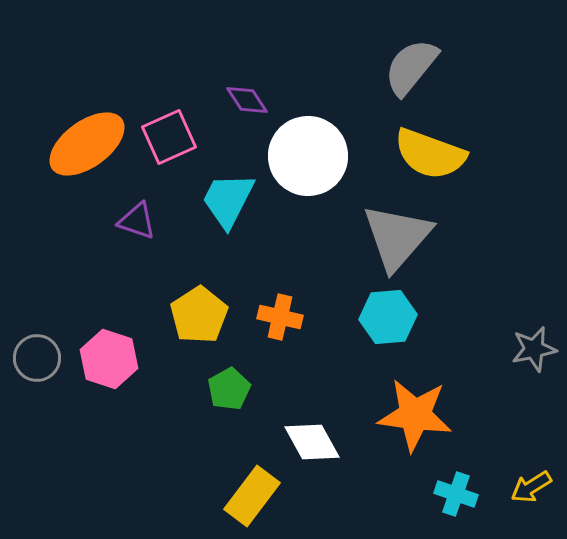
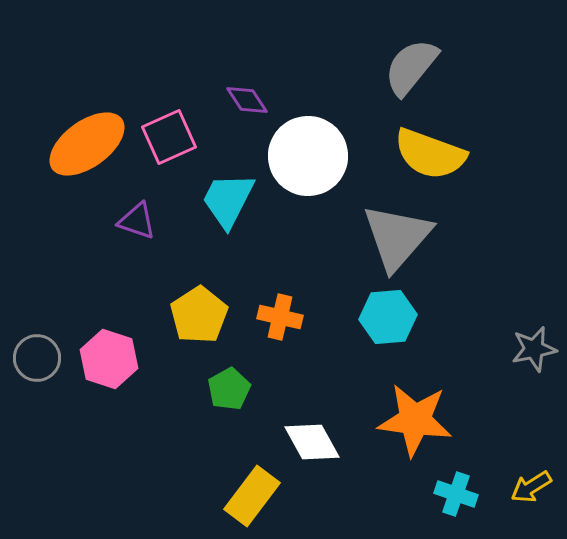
orange star: moved 5 px down
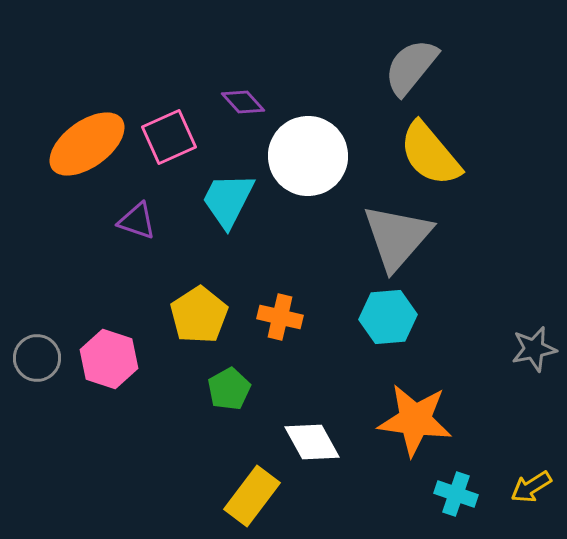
purple diamond: moved 4 px left, 2 px down; rotated 9 degrees counterclockwise
yellow semicircle: rotated 30 degrees clockwise
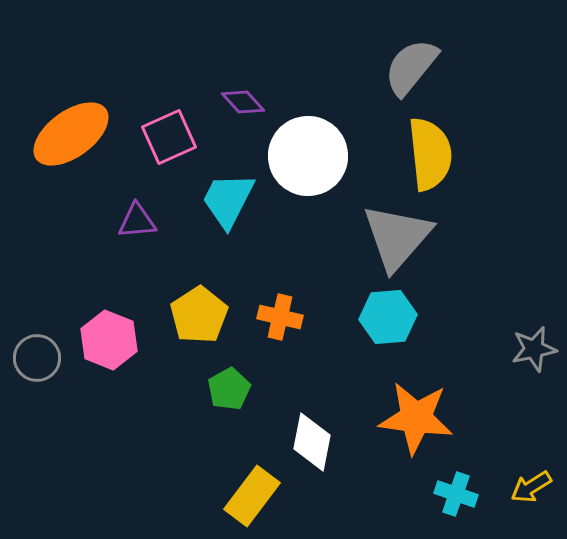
orange ellipse: moved 16 px left, 10 px up
yellow semicircle: rotated 146 degrees counterclockwise
purple triangle: rotated 24 degrees counterclockwise
pink hexagon: moved 19 px up; rotated 4 degrees clockwise
orange star: moved 1 px right, 2 px up
white diamond: rotated 40 degrees clockwise
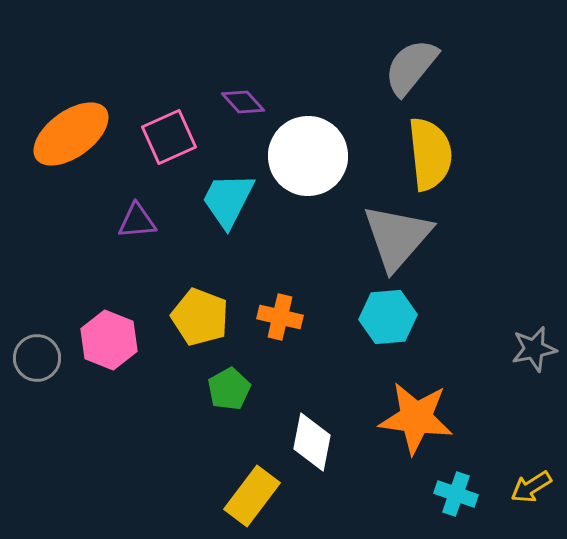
yellow pentagon: moved 1 px right, 2 px down; rotated 18 degrees counterclockwise
